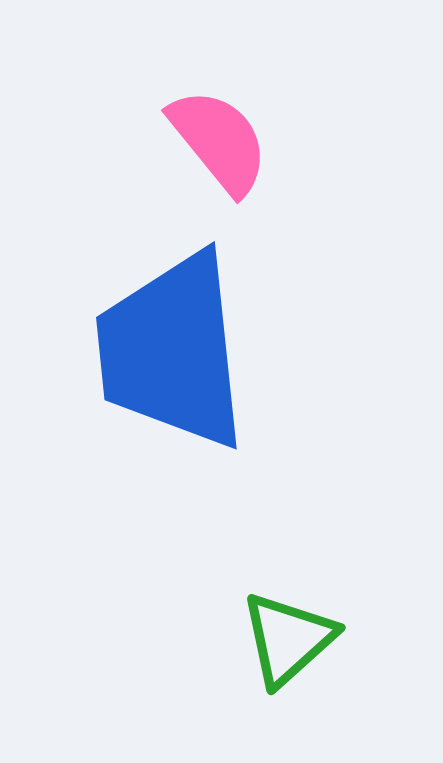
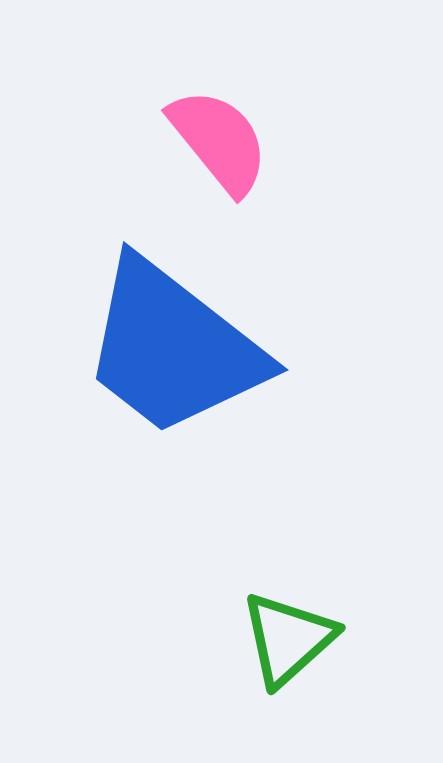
blue trapezoid: moved 1 px right, 3 px up; rotated 46 degrees counterclockwise
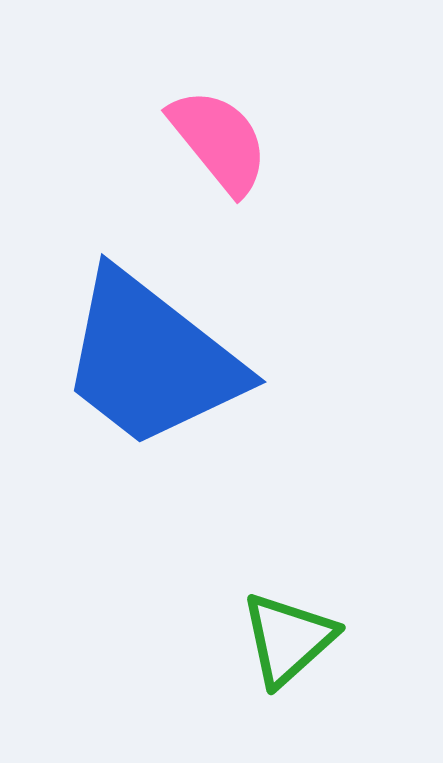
blue trapezoid: moved 22 px left, 12 px down
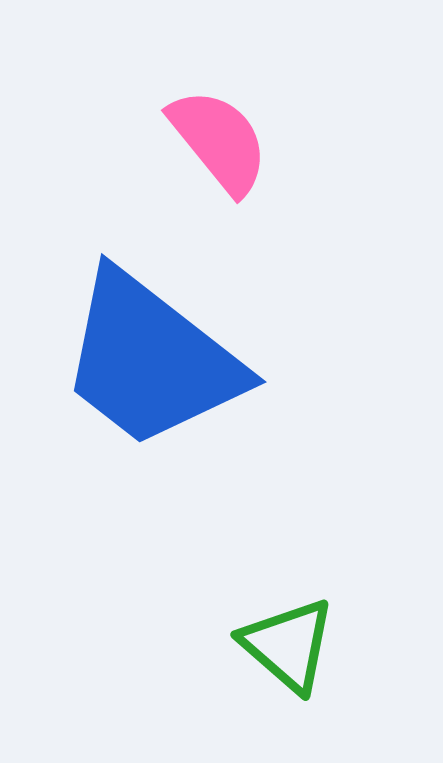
green triangle: moved 6 px down; rotated 37 degrees counterclockwise
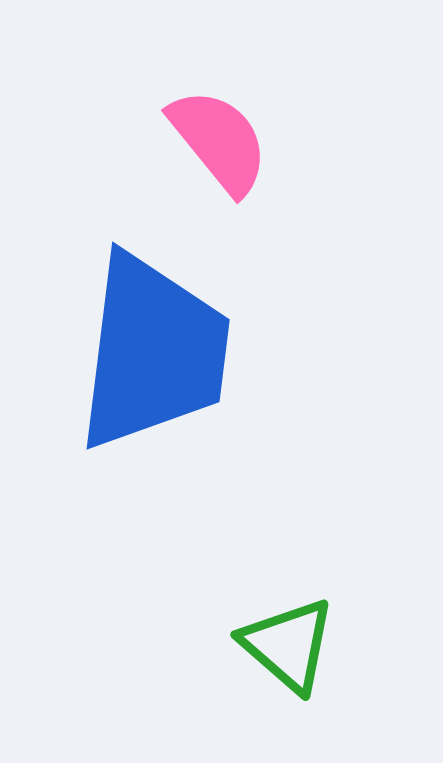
blue trapezoid: moved 2 px right, 8 px up; rotated 121 degrees counterclockwise
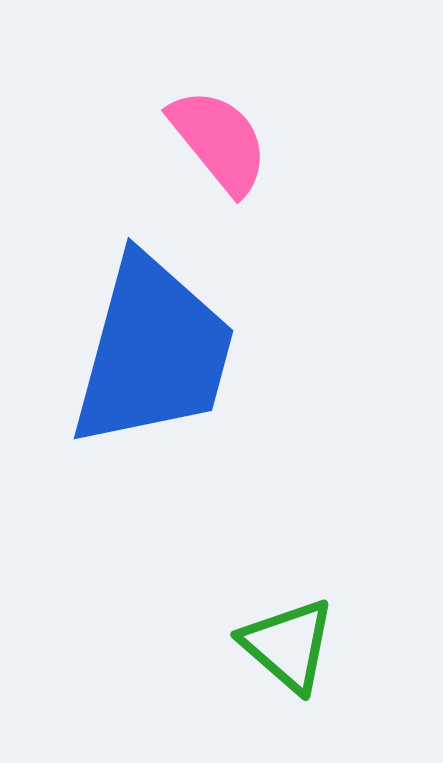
blue trapezoid: rotated 8 degrees clockwise
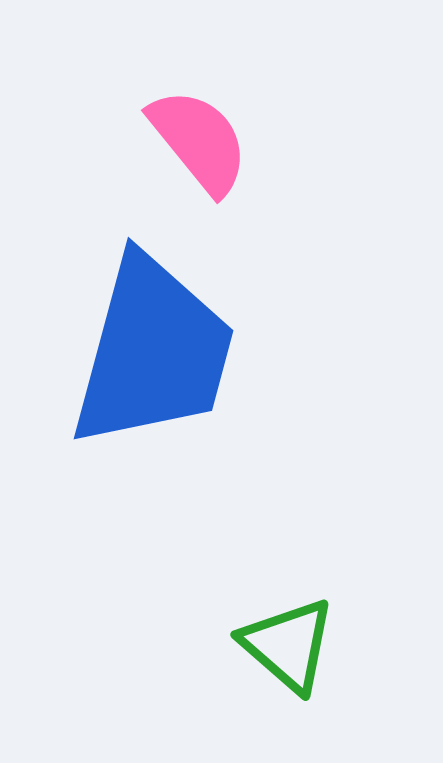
pink semicircle: moved 20 px left
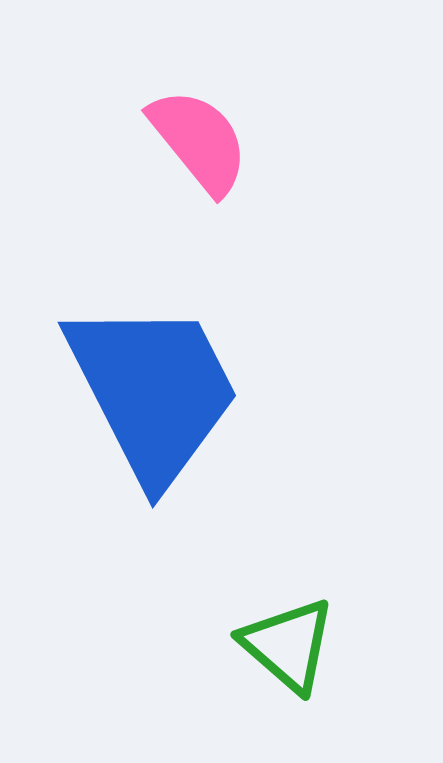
blue trapezoid: moved 39 px down; rotated 42 degrees counterclockwise
